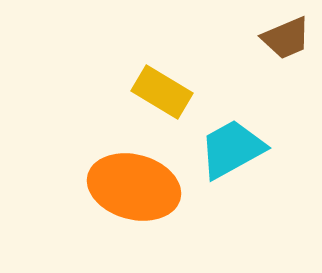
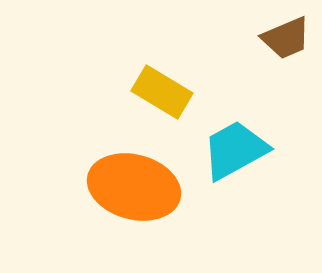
cyan trapezoid: moved 3 px right, 1 px down
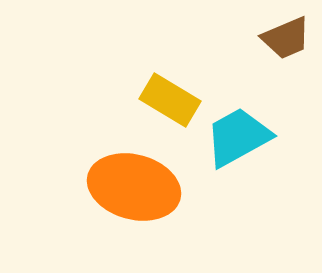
yellow rectangle: moved 8 px right, 8 px down
cyan trapezoid: moved 3 px right, 13 px up
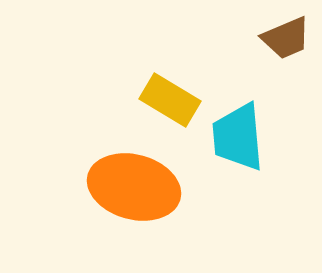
cyan trapezoid: rotated 66 degrees counterclockwise
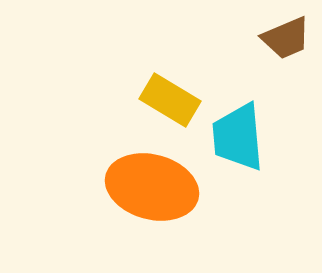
orange ellipse: moved 18 px right
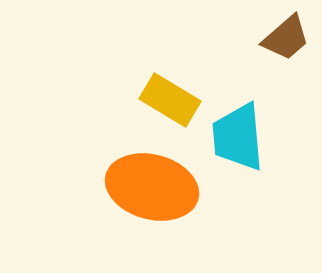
brown trapezoid: rotated 18 degrees counterclockwise
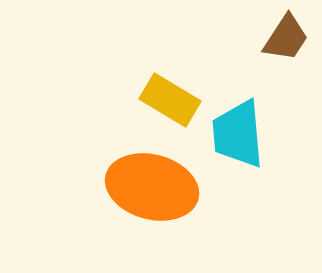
brown trapezoid: rotated 16 degrees counterclockwise
cyan trapezoid: moved 3 px up
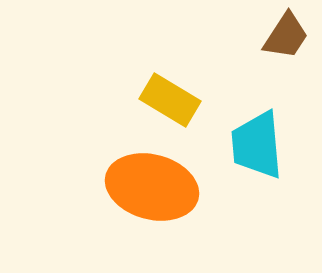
brown trapezoid: moved 2 px up
cyan trapezoid: moved 19 px right, 11 px down
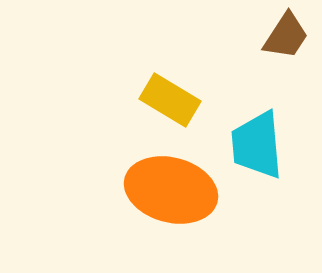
orange ellipse: moved 19 px right, 3 px down
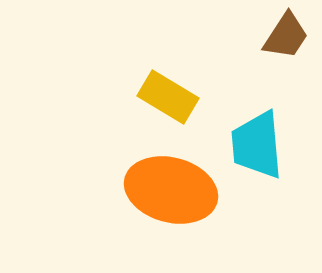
yellow rectangle: moved 2 px left, 3 px up
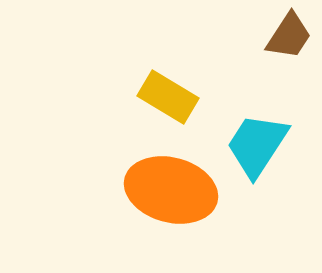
brown trapezoid: moved 3 px right
cyan trapezoid: rotated 38 degrees clockwise
